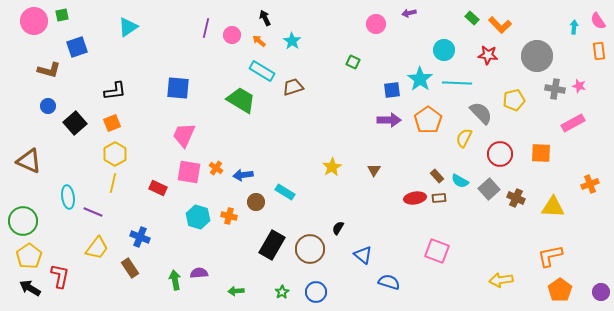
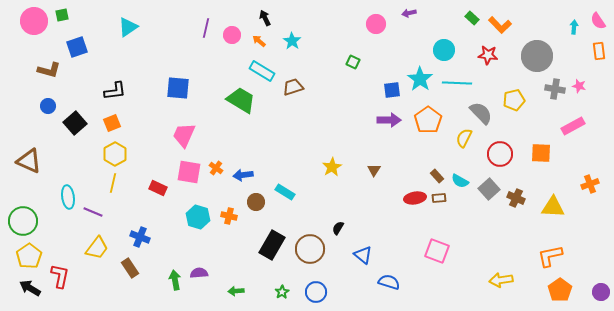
pink rectangle at (573, 123): moved 3 px down
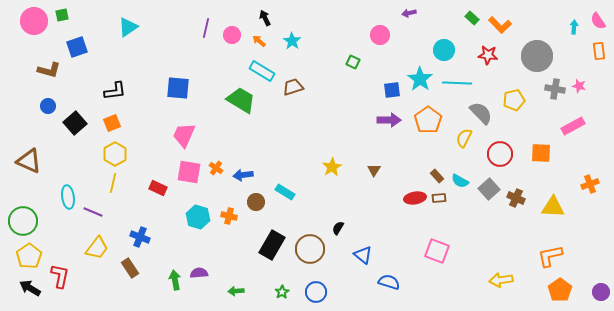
pink circle at (376, 24): moved 4 px right, 11 px down
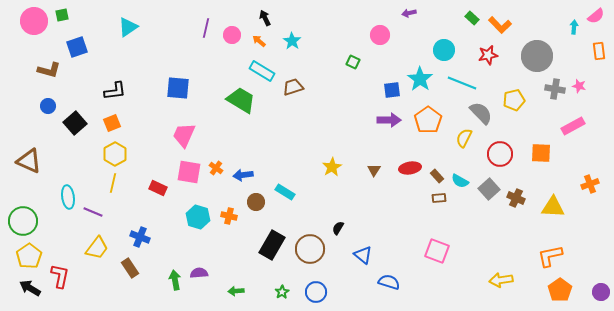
pink semicircle at (598, 21): moved 2 px left, 5 px up; rotated 96 degrees counterclockwise
red star at (488, 55): rotated 18 degrees counterclockwise
cyan line at (457, 83): moved 5 px right; rotated 20 degrees clockwise
red ellipse at (415, 198): moved 5 px left, 30 px up
